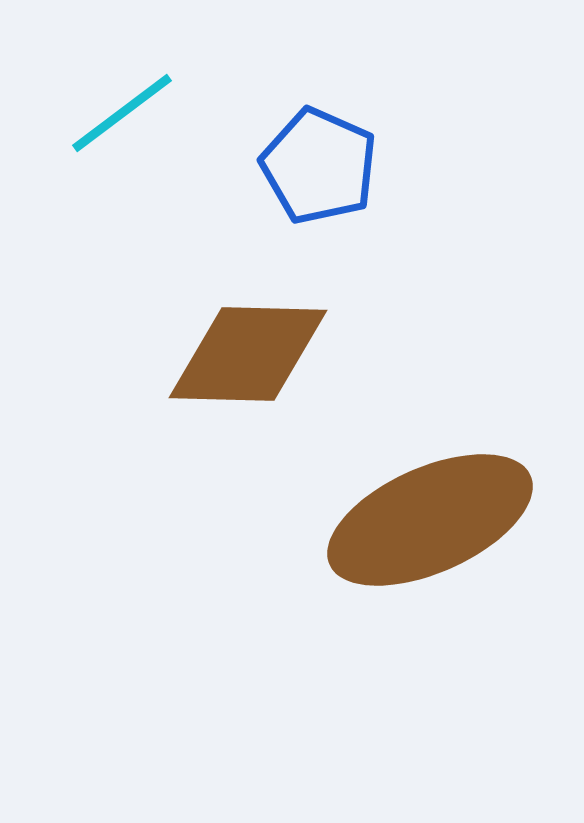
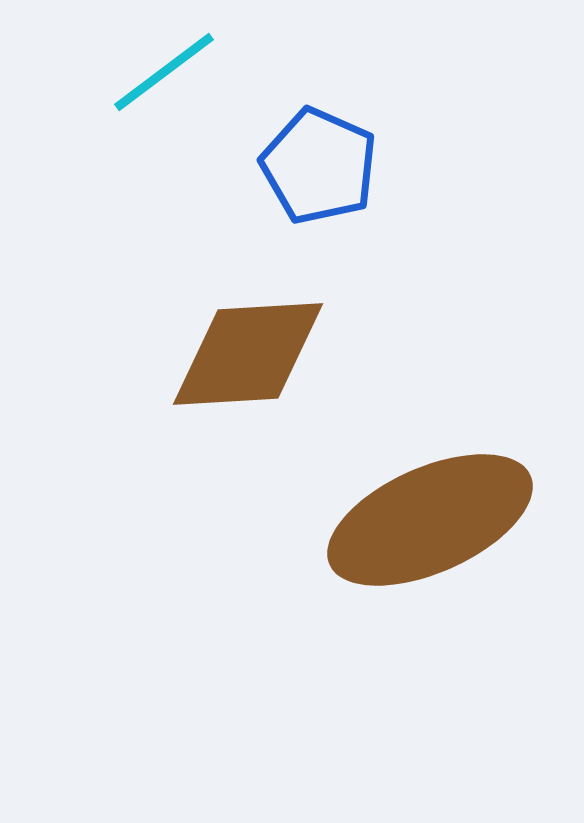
cyan line: moved 42 px right, 41 px up
brown diamond: rotated 5 degrees counterclockwise
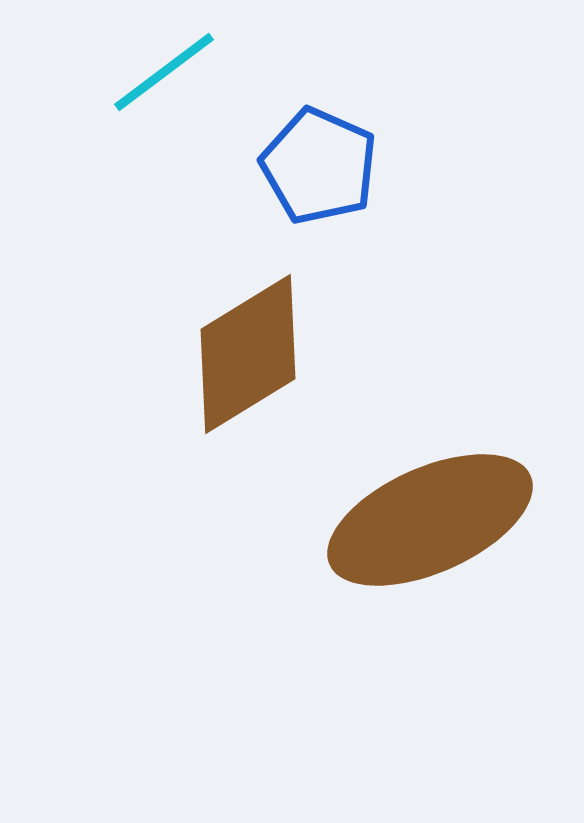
brown diamond: rotated 28 degrees counterclockwise
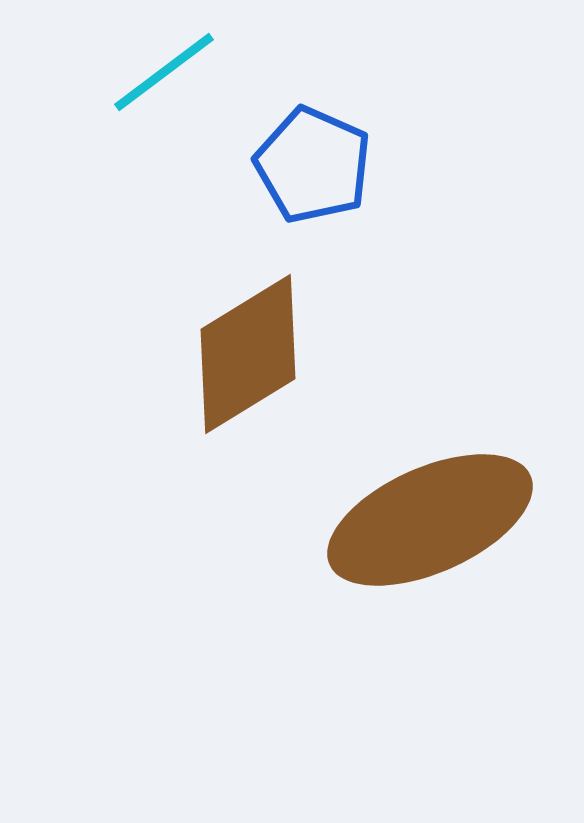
blue pentagon: moved 6 px left, 1 px up
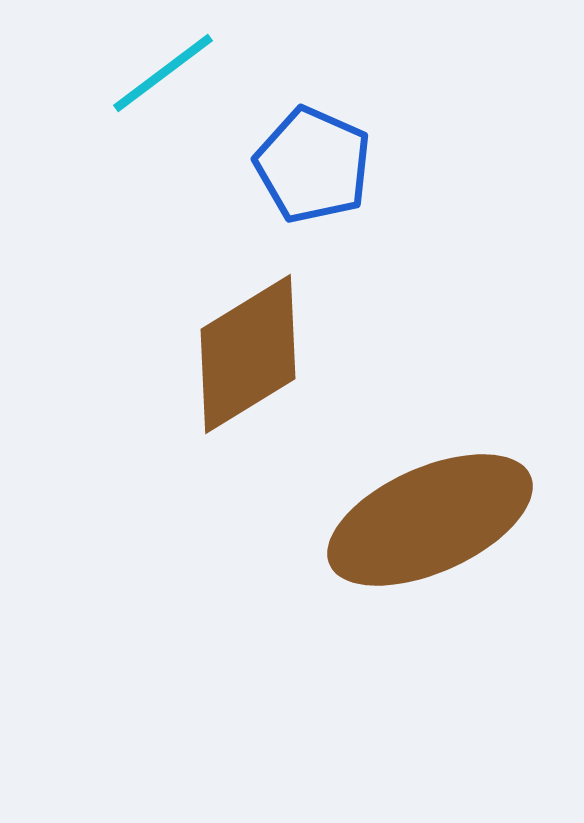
cyan line: moved 1 px left, 1 px down
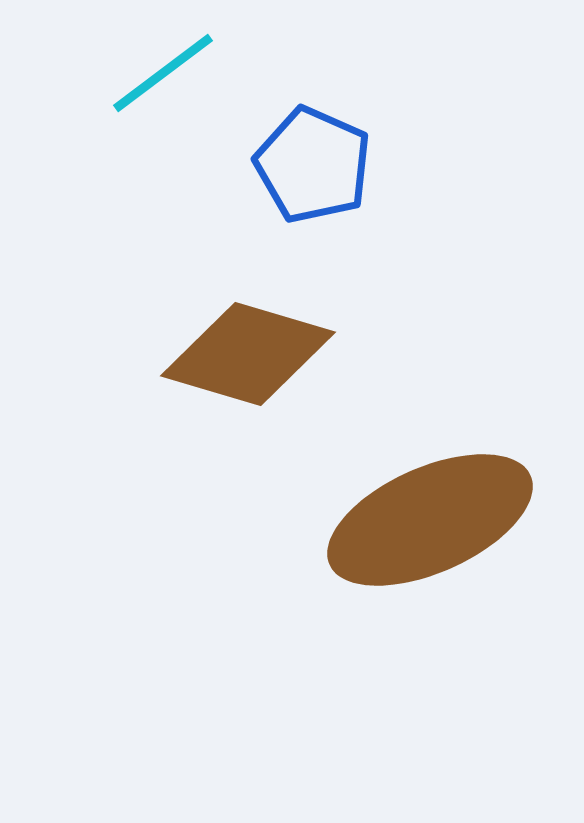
brown diamond: rotated 48 degrees clockwise
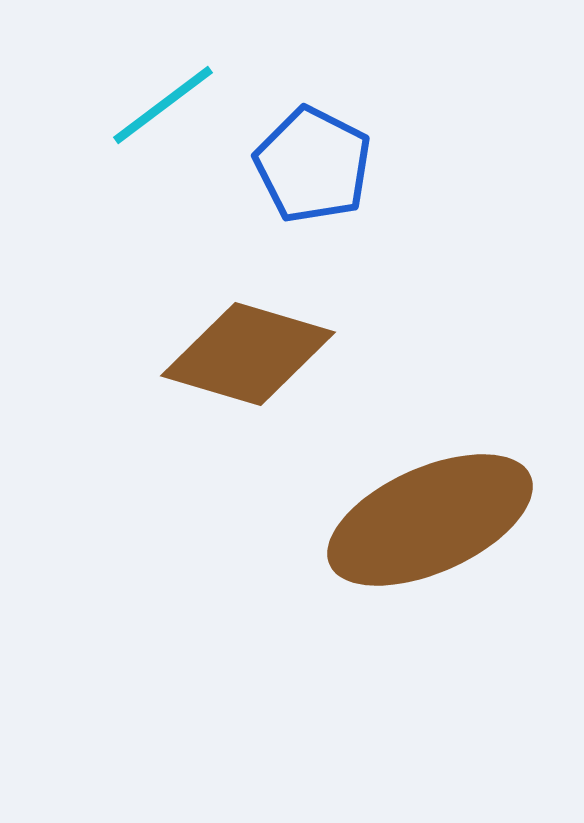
cyan line: moved 32 px down
blue pentagon: rotated 3 degrees clockwise
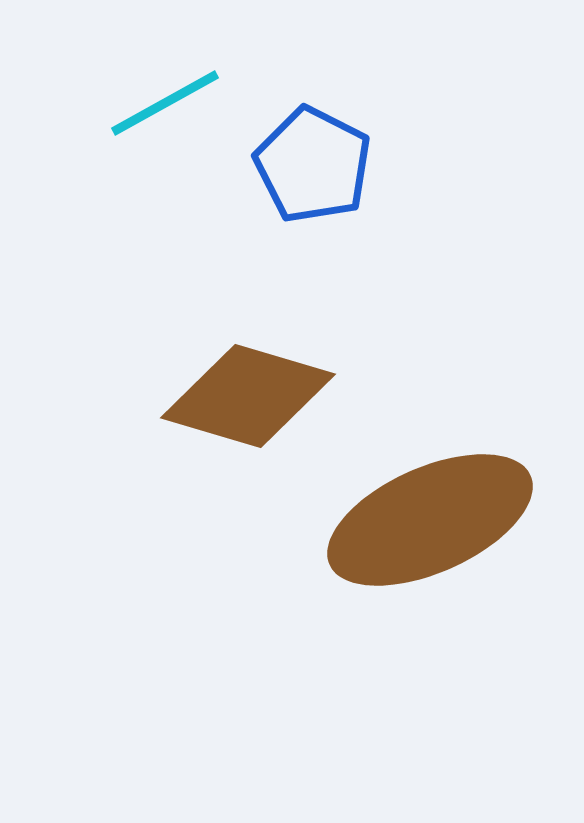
cyan line: moved 2 px right, 2 px up; rotated 8 degrees clockwise
brown diamond: moved 42 px down
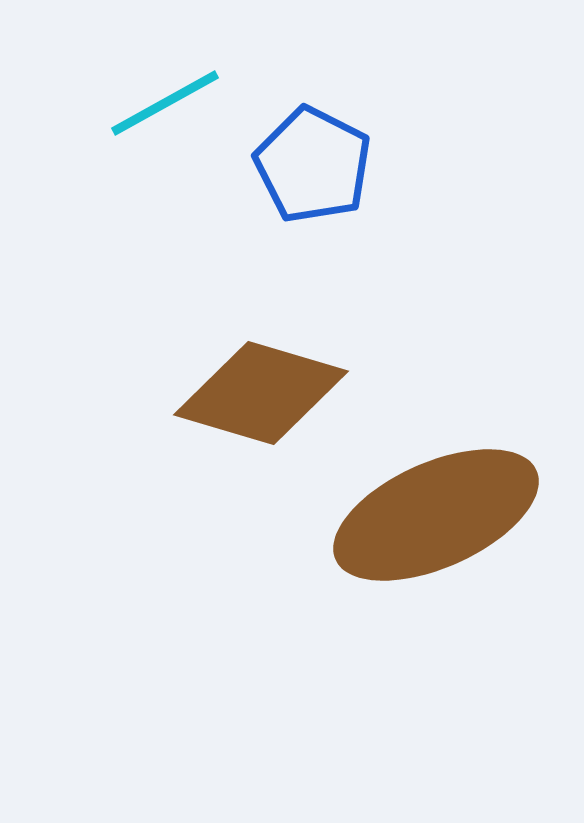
brown diamond: moved 13 px right, 3 px up
brown ellipse: moved 6 px right, 5 px up
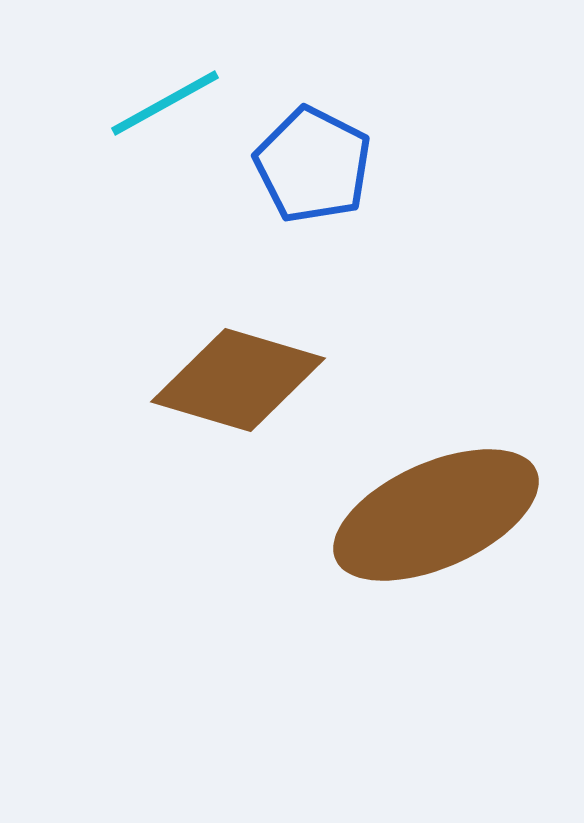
brown diamond: moved 23 px left, 13 px up
